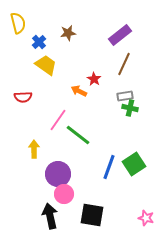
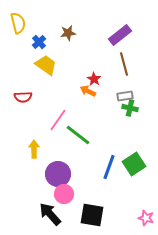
brown line: rotated 40 degrees counterclockwise
orange arrow: moved 9 px right
black arrow: moved 2 px up; rotated 30 degrees counterclockwise
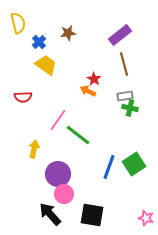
yellow arrow: rotated 12 degrees clockwise
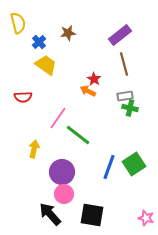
pink line: moved 2 px up
purple circle: moved 4 px right, 2 px up
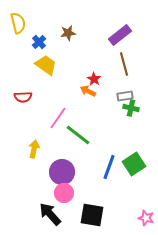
green cross: moved 1 px right
pink circle: moved 1 px up
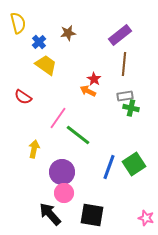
brown line: rotated 20 degrees clockwise
red semicircle: rotated 36 degrees clockwise
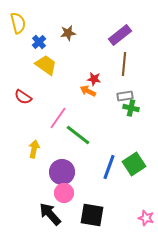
red star: rotated 24 degrees counterclockwise
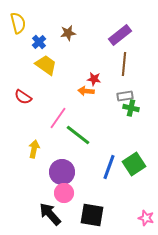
orange arrow: moved 2 px left; rotated 21 degrees counterclockwise
